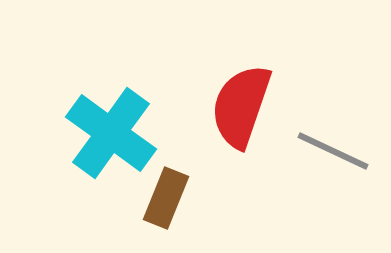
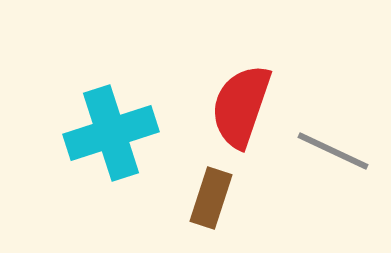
cyan cross: rotated 36 degrees clockwise
brown rectangle: moved 45 px right; rotated 4 degrees counterclockwise
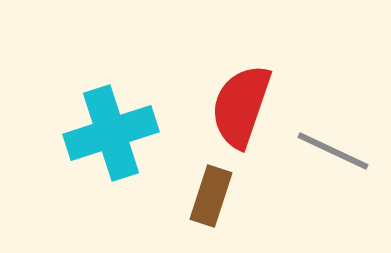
brown rectangle: moved 2 px up
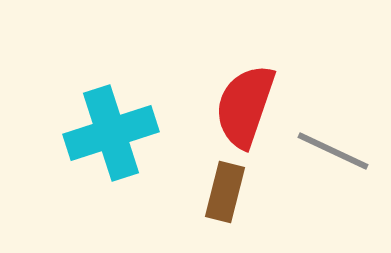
red semicircle: moved 4 px right
brown rectangle: moved 14 px right, 4 px up; rotated 4 degrees counterclockwise
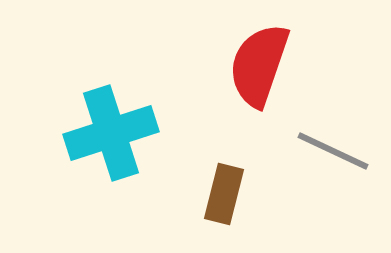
red semicircle: moved 14 px right, 41 px up
brown rectangle: moved 1 px left, 2 px down
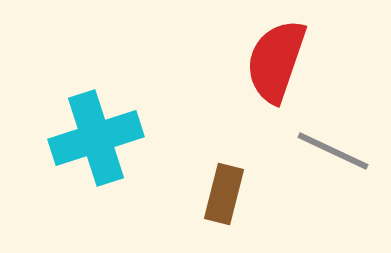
red semicircle: moved 17 px right, 4 px up
cyan cross: moved 15 px left, 5 px down
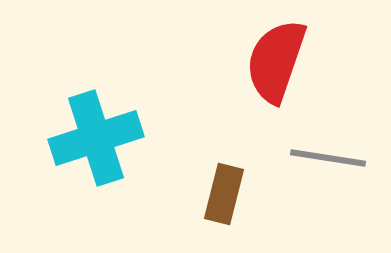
gray line: moved 5 px left, 7 px down; rotated 16 degrees counterclockwise
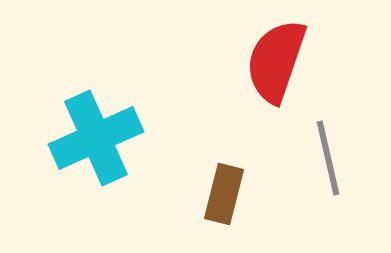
cyan cross: rotated 6 degrees counterclockwise
gray line: rotated 68 degrees clockwise
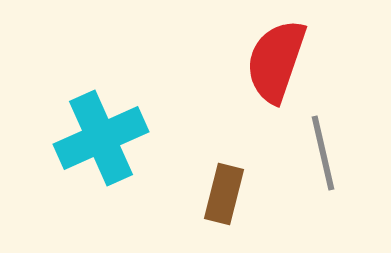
cyan cross: moved 5 px right
gray line: moved 5 px left, 5 px up
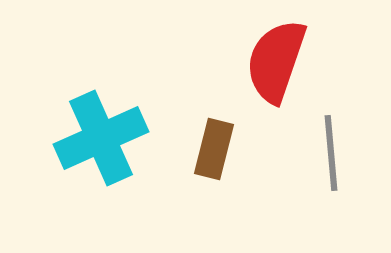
gray line: moved 8 px right; rotated 8 degrees clockwise
brown rectangle: moved 10 px left, 45 px up
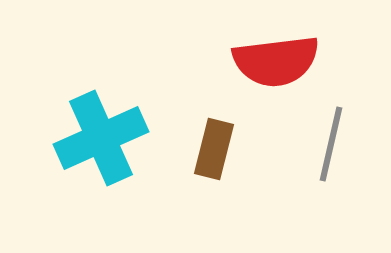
red semicircle: rotated 116 degrees counterclockwise
gray line: moved 9 px up; rotated 18 degrees clockwise
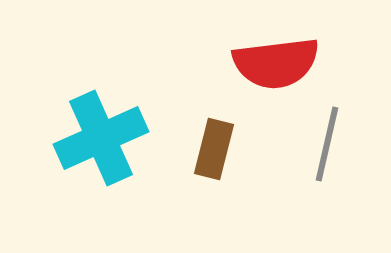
red semicircle: moved 2 px down
gray line: moved 4 px left
